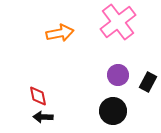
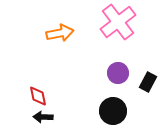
purple circle: moved 2 px up
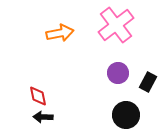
pink cross: moved 2 px left, 3 px down
black circle: moved 13 px right, 4 px down
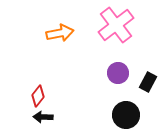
red diamond: rotated 50 degrees clockwise
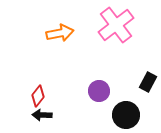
purple circle: moved 19 px left, 18 px down
black arrow: moved 1 px left, 2 px up
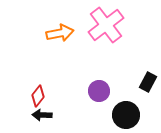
pink cross: moved 10 px left
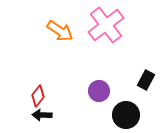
orange arrow: moved 2 px up; rotated 44 degrees clockwise
black rectangle: moved 2 px left, 2 px up
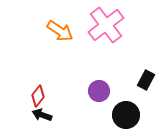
black arrow: rotated 18 degrees clockwise
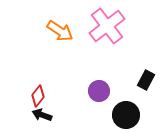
pink cross: moved 1 px right, 1 px down
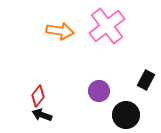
orange arrow: rotated 24 degrees counterclockwise
